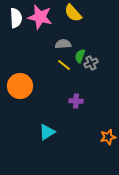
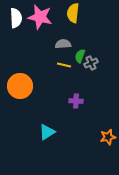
yellow semicircle: rotated 48 degrees clockwise
yellow line: rotated 24 degrees counterclockwise
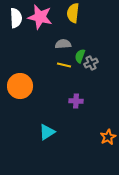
orange star: rotated 14 degrees counterclockwise
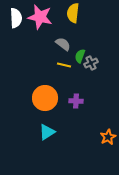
gray semicircle: rotated 42 degrees clockwise
orange circle: moved 25 px right, 12 px down
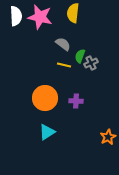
white semicircle: moved 2 px up
